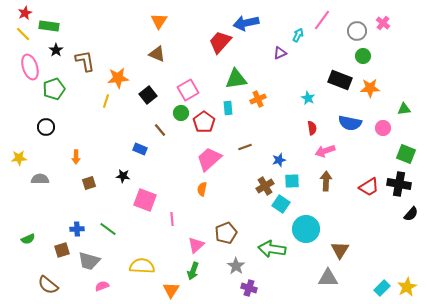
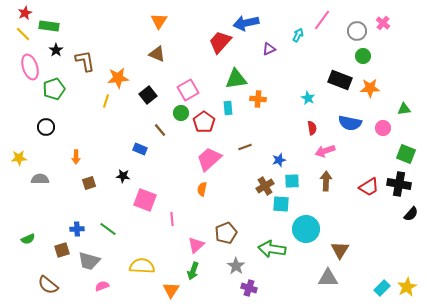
purple triangle at (280, 53): moved 11 px left, 4 px up
orange cross at (258, 99): rotated 28 degrees clockwise
cyan square at (281, 204): rotated 30 degrees counterclockwise
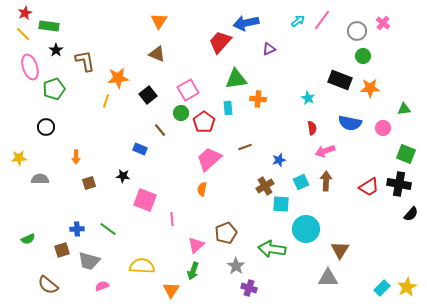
cyan arrow at (298, 35): moved 14 px up; rotated 24 degrees clockwise
cyan square at (292, 181): moved 9 px right, 1 px down; rotated 21 degrees counterclockwise
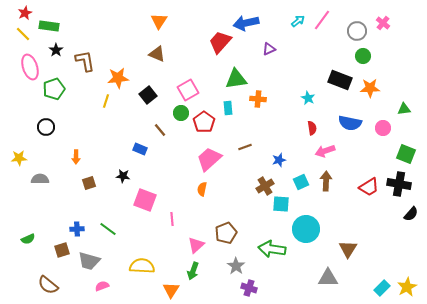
brown triangle at (340, 250): moved 8 px right, 1 px up
